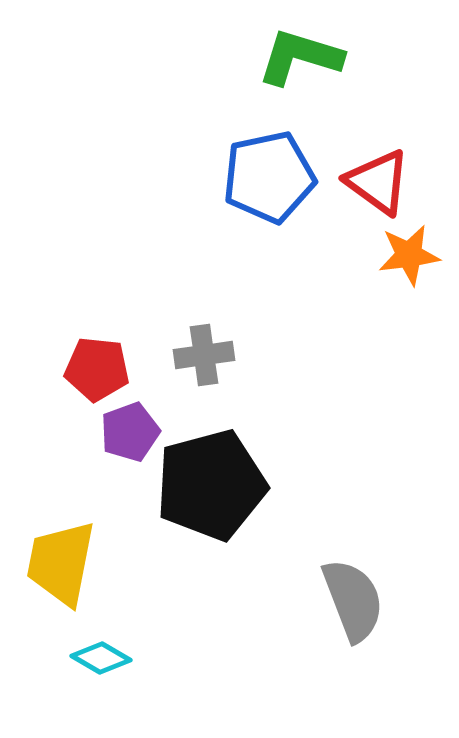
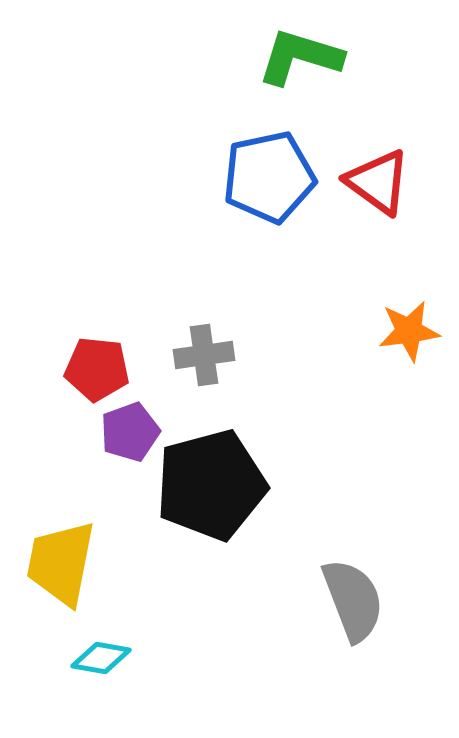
orange star: moved 76 px down
cyan diamond: rotated 20 degrees counterclockwise
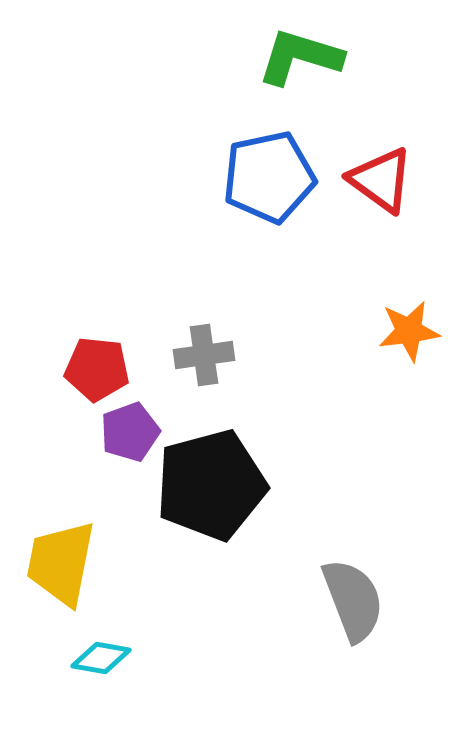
red triangle: moved 3 px right, 2 px up
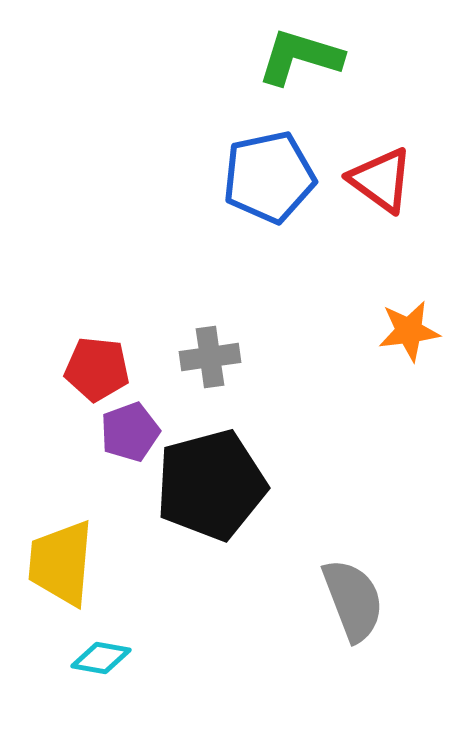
gray cross: moved 6 px right, 2 px down
yellow trapezoid: rotated 6 degrees counterclockwise
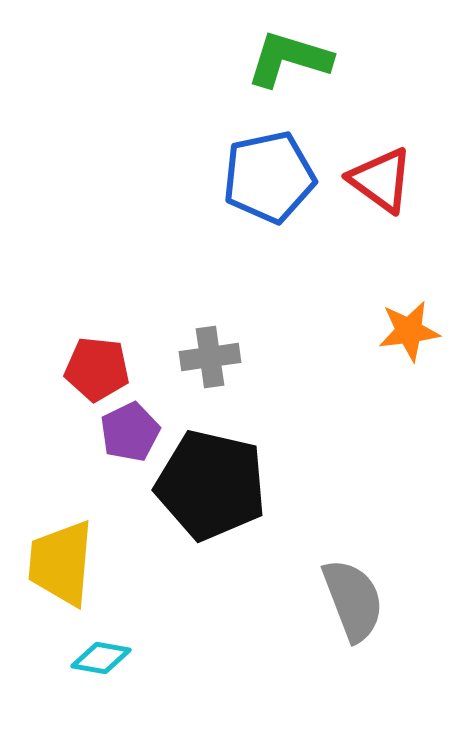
green L-shape: moved 11 px left, 2 px down
purple pentagon: rotated 6 degrees counterclockwise
black pentagon: rotated 28 degrees clockwise
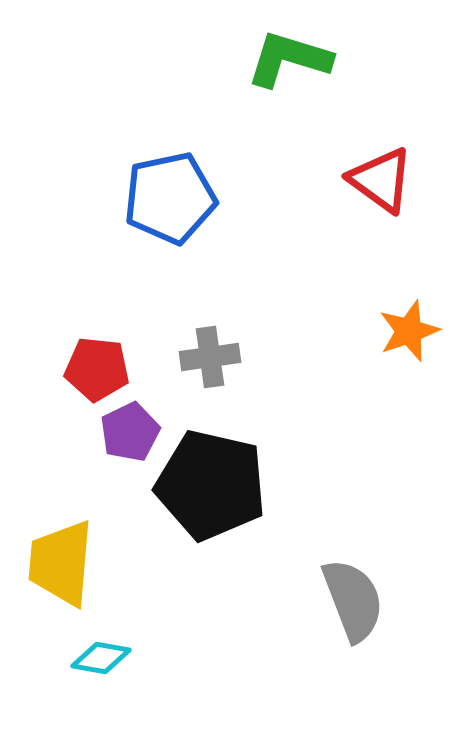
blue pentagon: moved 99 px left, 21 px down
orange star: rotated 12 degrees counterclockwise
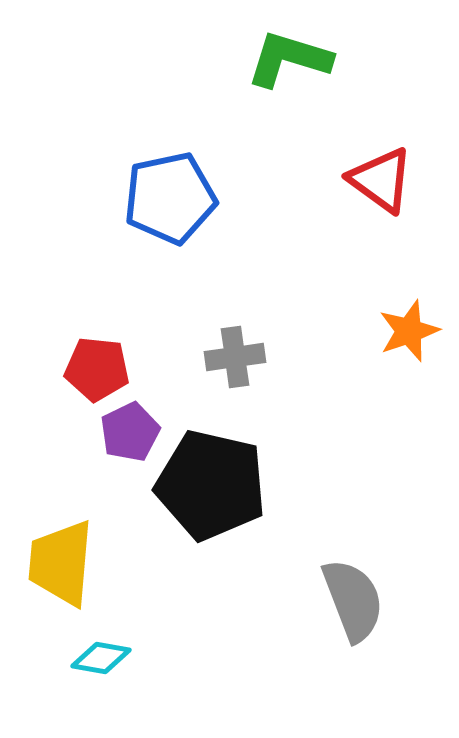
gray cross: moved 25 px right
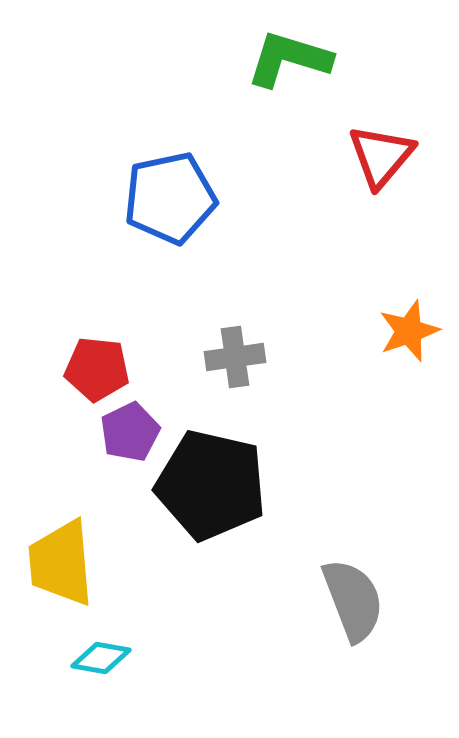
red triangle: moved 24 px up; rotated 34 degrees clockwise
yellow trapezoid: rotated 10 degrees counterclockwise
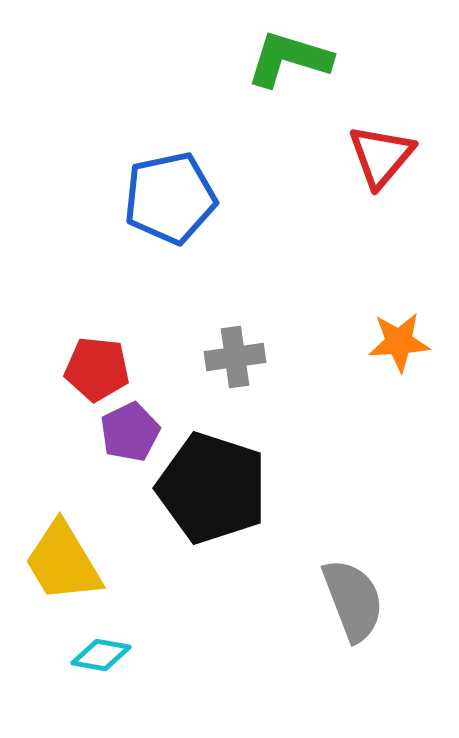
orange star: moved 10 px left, 11 px down; rotated 16 degrees clockwise
black pentagon: moved 1 px right, 3 px down; rotated 5 degrees clockwise
yellow trapezoid: moved 2 px right, 1 px up; rotated 26 degrees counterclockwise
cyan diamond: moved 3 px up
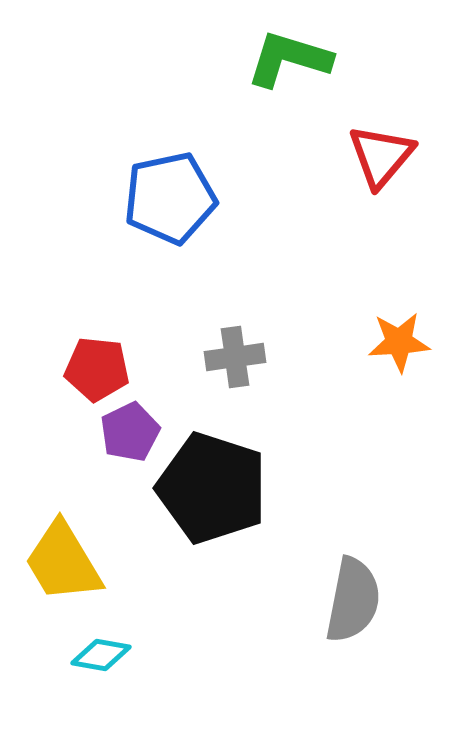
gray semicircle: rotated 32 degrees clockwise
